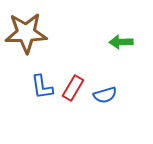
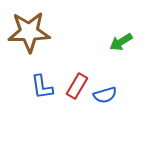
brown star: moved 3 px right, 1 px up
green arrow: rotated 30 degrees counterclockwise
red rectangle: moved 4 px right, 2 px up
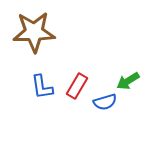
brown star: moved 5 px right
green arrow: moved 7 px right, 39 px down
blue semicircle: moved 7 px down
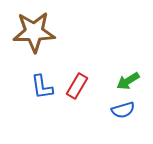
blue semicircle: moved 18 px right, 8 px down
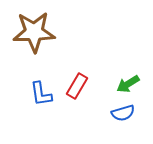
green arrow: moved 3 px down
blue L-shape: moved 1 px left, 7 px down
blue semicircle: moved 3 px down
